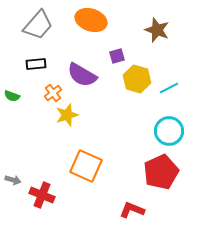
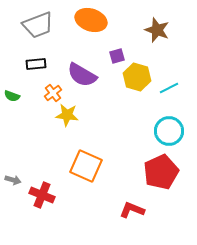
gray trapezoid: rotated 28 degrees clockwise
yellow hexagon: moved 2 px up
yellow star: rotated 25 degrees clockwise
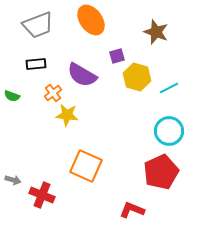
orange ellipse: rotated 36 degrees clockwise
brown star: moved 1 px left, 2 px down
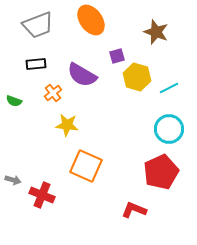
green semicircle: moved 2 px right, 5 px down
yellow star: moved 10 px down
cyan circle: moved 2 px up
red L-shape: moved 2 px right
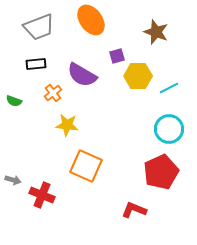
gray trapezoid: moved 1 px right, 2 px down
yellow hexagon: moved 1 px right, 1 px up; rotated 16 degrees counterclockwise
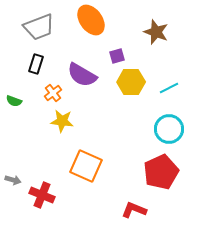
black rectangle: rotated 66 degrees counterclockwise
yellow hexagon: moved 7 px left, 6 px down
yellow star: moved 5 px left, 4 px up
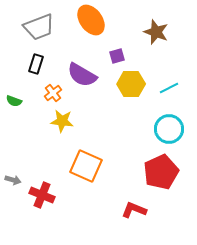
yellow hexagon: moved 2 px down
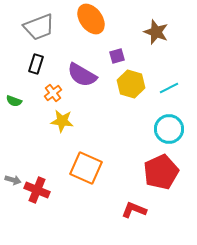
orange ellipse: moved 1 px up
yellow hexagon: rotated 16 degrees clockwise
orange square: moved 2 px down
red cross: moved 5 px left, 5 px up
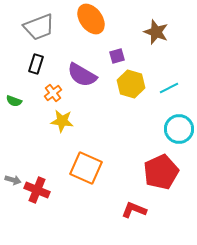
cyan circle: moved 10 px right
